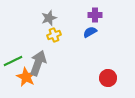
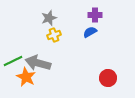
gray arrow: rotated 95 degrees counterclockwise
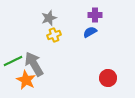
gray arrow: moved 4 px left, 1 px down; rotated 45 degrees clockwise
orange star: moved 3 px down
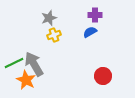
green line: moved 1 px right, 2 px down
red circle: moved 5 px left, 2 px up
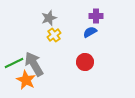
purple cross: moved 1 px right, 1 px down
yellow cross: rotated 16 degrees counterclockwise
red circle: moved 18 px left, 14 px up
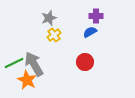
orange star: moved 1 px right
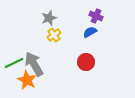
purple cross: rotated 24 degrees clockwise
red circle: moved 1 px right
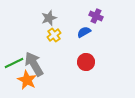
blue semicircle: moved 6 px left
